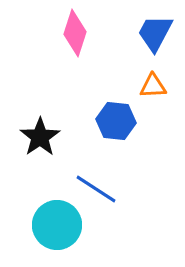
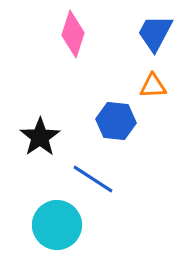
pink diamond: moved 2 px left, 1 px down
blue line: moved 3 px left, 10 px up
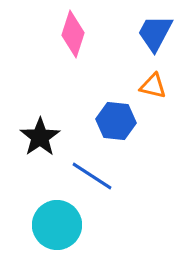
orange triangle: rotated 16 degrees clockwise
blue line: moved 1 px left, 3 px up
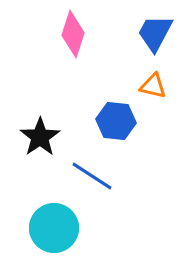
cyan circle: moved 3 px left, 3 px down
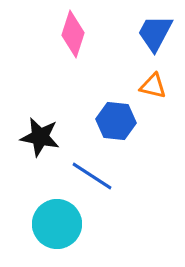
black star: rotated 27 degrees counterclockwise
cyan circle: moved 3 px right, 4 px up
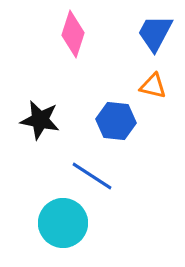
black star: moved 17 px up
cyan circle: moved 6 px right, 1 px up
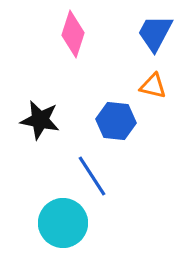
blue line: rotated 24 degrees clockwise
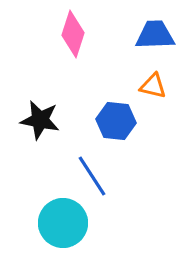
blue trapezoid: moved 2 px down; rotated 60 degrees clockwise
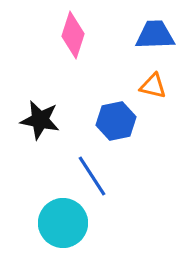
pink diamond: moved 1 px down
blue hexagon: rotated 18 degrees counterclockwise
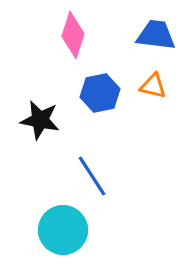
blue trapezoid: moved 1 px right; rotated 9 degrees clockwise
blue hexagon: moved 16 px left, 28 px up
cyan circle: moved 7 px down
